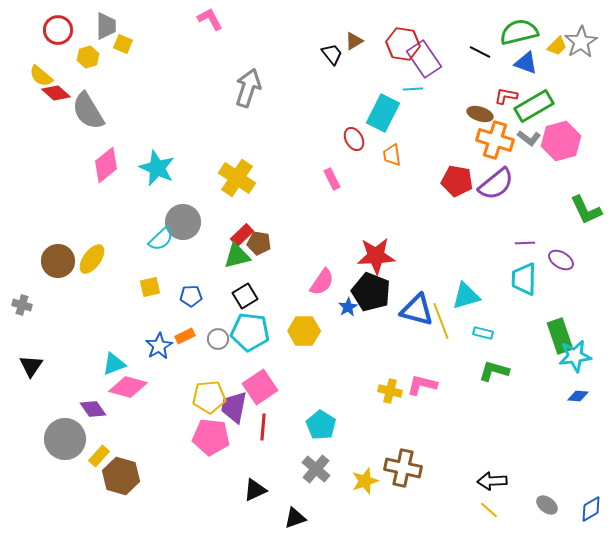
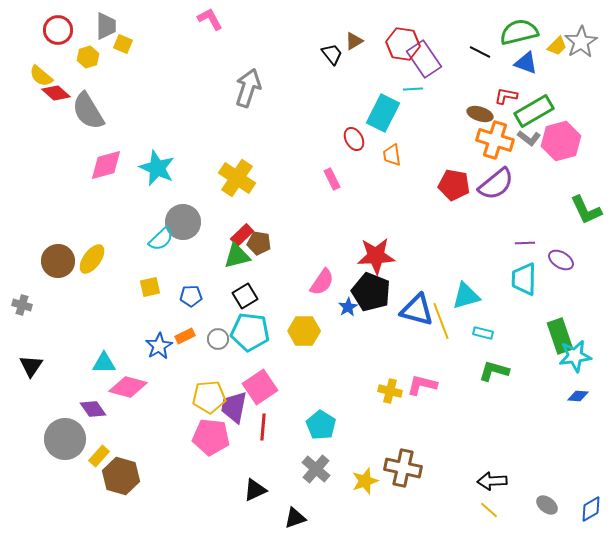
green rectangle at (534, 106): moved 5 px down
pink diamond at (106, 165): rotated 24 degrees clockwise
red pentagon at (457, 181): moved 3 px left, 4 px down
cyan triangle at (114, 364): moved 10 px left, 1 px up; rotated 20 degrees clockwise
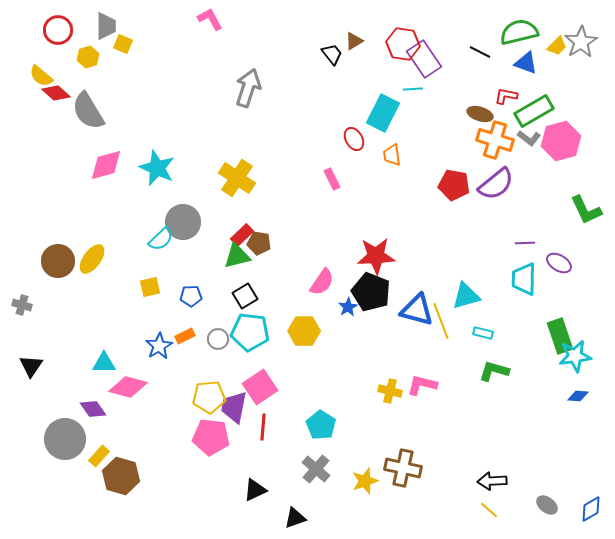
purple ellipse at (561, 260): moved 2 px left, 3 px down
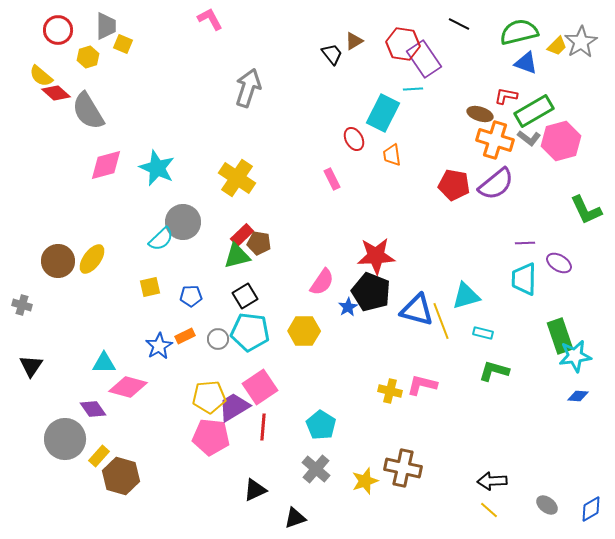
black line at (480, 52): moved 21 px left, 28 px up
purple trapezoid at (234, 407): rotated 48 degrees clockwise
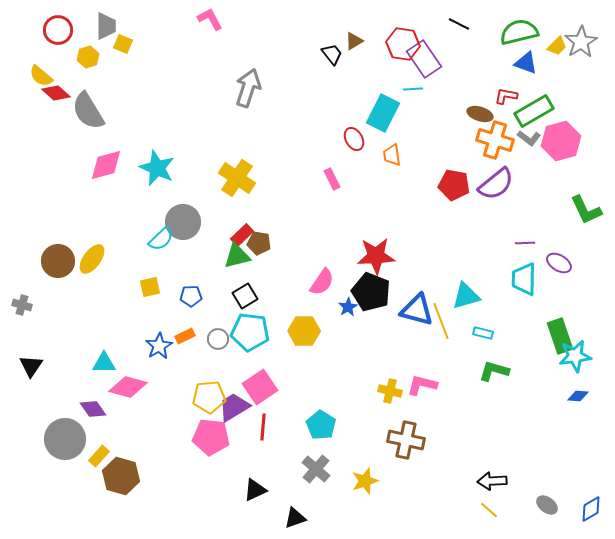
brown cross at (403, 468): moved 3 px right, 28 px up
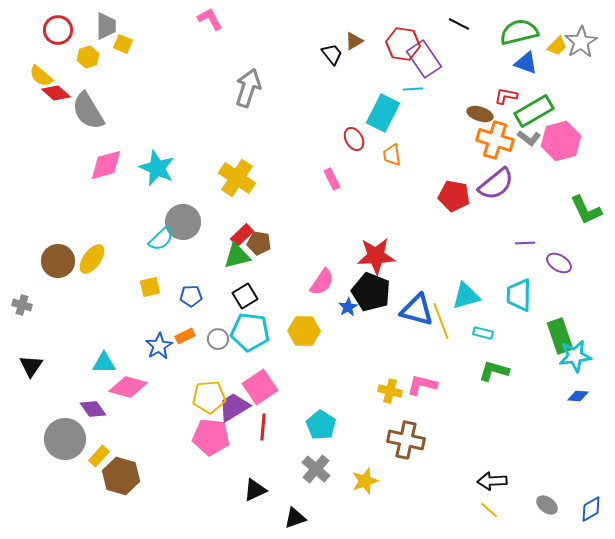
red pentagon at (454, 185): moved 11 px down
cyan trapezoid at (524, 279): moved 5 px left, 16 px down
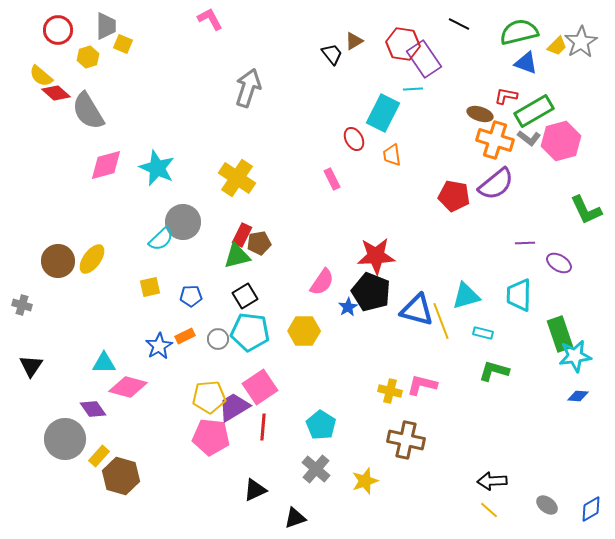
red rectangle at (242, 235): rotated 20 degrees counterclockwise
brown pentagon at (259, 243): rotated 20 degrees counterclockwise
green rectangle at (560, 336): moved 2 px up
